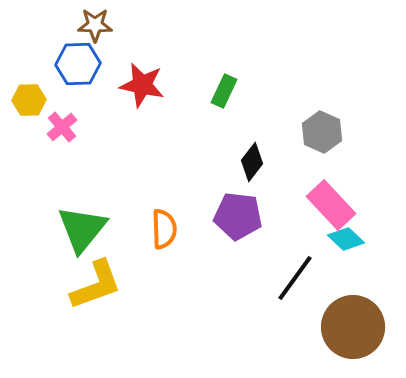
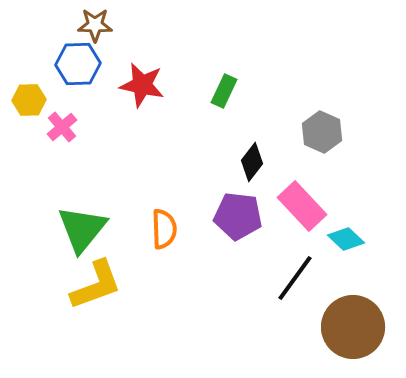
pink rectangle: moved 29 px left, 1 px down
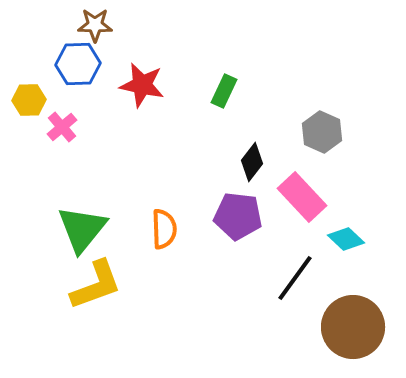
pink rectangle: moved 9 px up
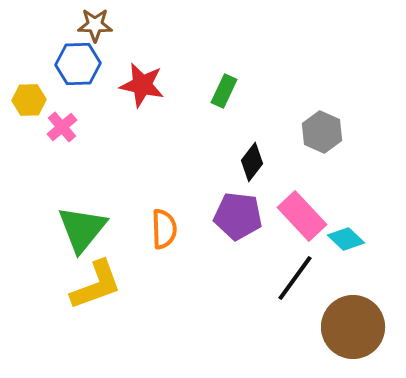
pink rectangle: moved 19 px down
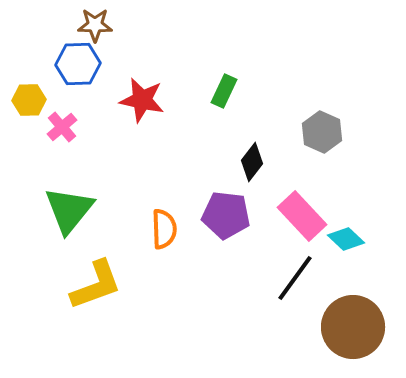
red star: moved 15 px down
purple pentagon: moved 12 px left, 1 px up
green triangle: moved 13 px left, 19 px up
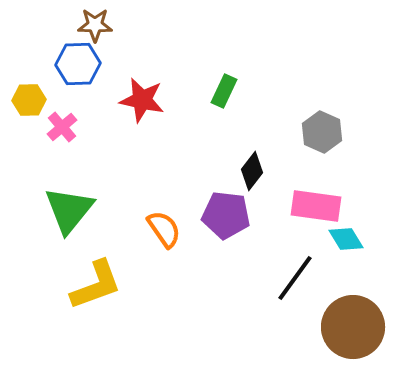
black diamond: moved 9 px down
pink rectangle: moved 14 px right, 10 px up; rotated 39 degrees counterclockwise
orange semicircle: rotated 33 degrees counterclockwise
cyan diamond: rotated 15 degrees clockwise
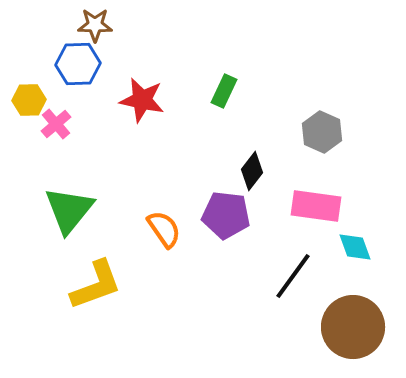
pink cross: moved 6 px left, 3 px up
cyan diamond: moved 9 px right, 8 px down; rotated 12 degrees clockwise
black line: moved 2 px left, 2 px up
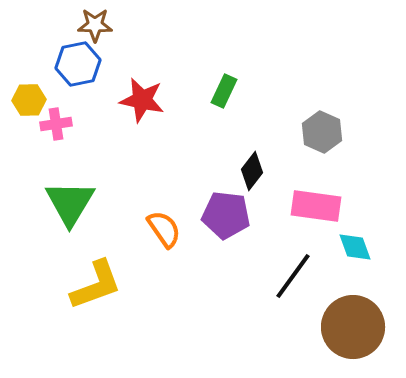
blue hexagon: rotated 9 degrees counterclockwise
pink cross: rotated 32 degrees clockwise
green triangle: moved 1 px right, 7 px up; rotated 8 degrees counterclockwise
